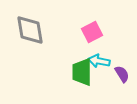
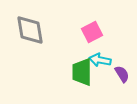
cyan arrow: moved 1 px right, 1 px up
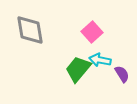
pink square: rotated 15 degrees counterclockwise
green trapezoid: moved 4 px left, 3 px up; rotated 40 degrees clockwise
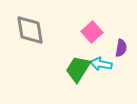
cyan arrow: moved 1 px right, 4 px down
green trapezoid: rotated 8 degrees counterclockwise
purple semicircle: moved 1 px left, 26 px up; rotated 42 degrees clockwise
